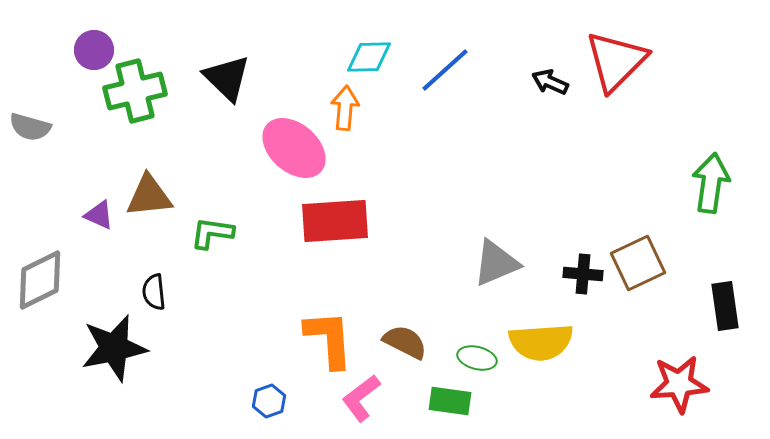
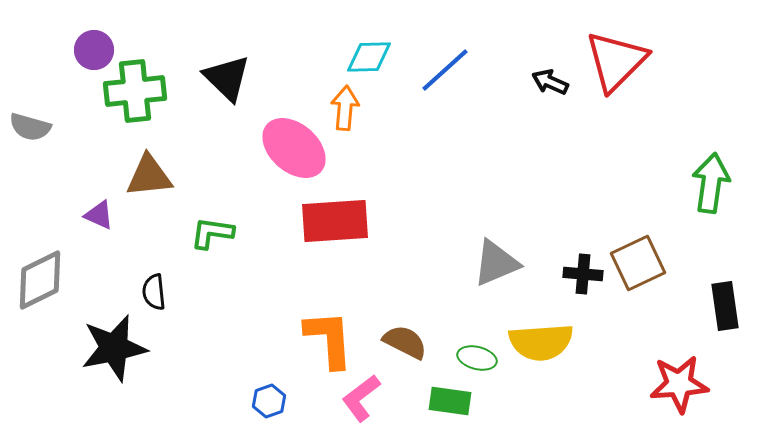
green cross: rotated 8 degrees clockwise
brown triangle: moved 20 px up
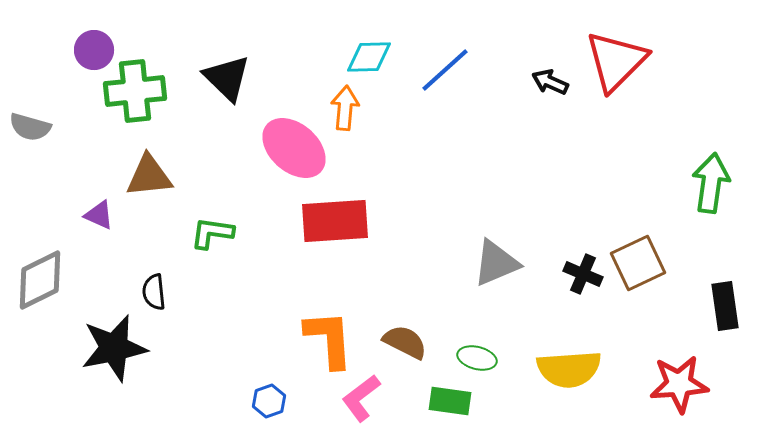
black cross: rotated 18 degrees clockwise
yellow semicircle: moved 28 px right, 27 px down
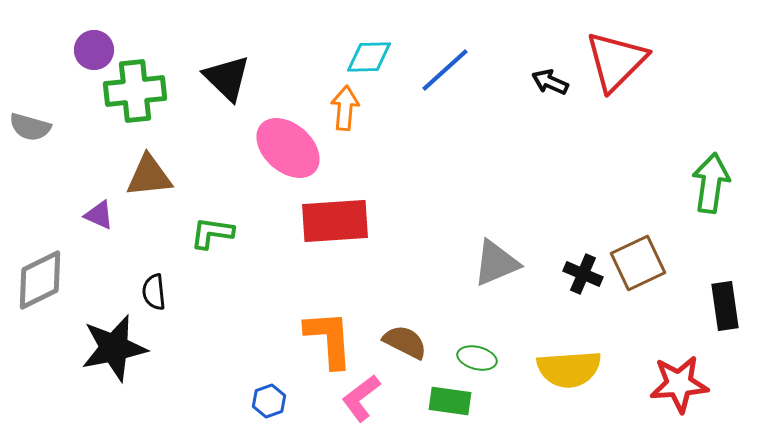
pink ellipse: moved 6 px left
